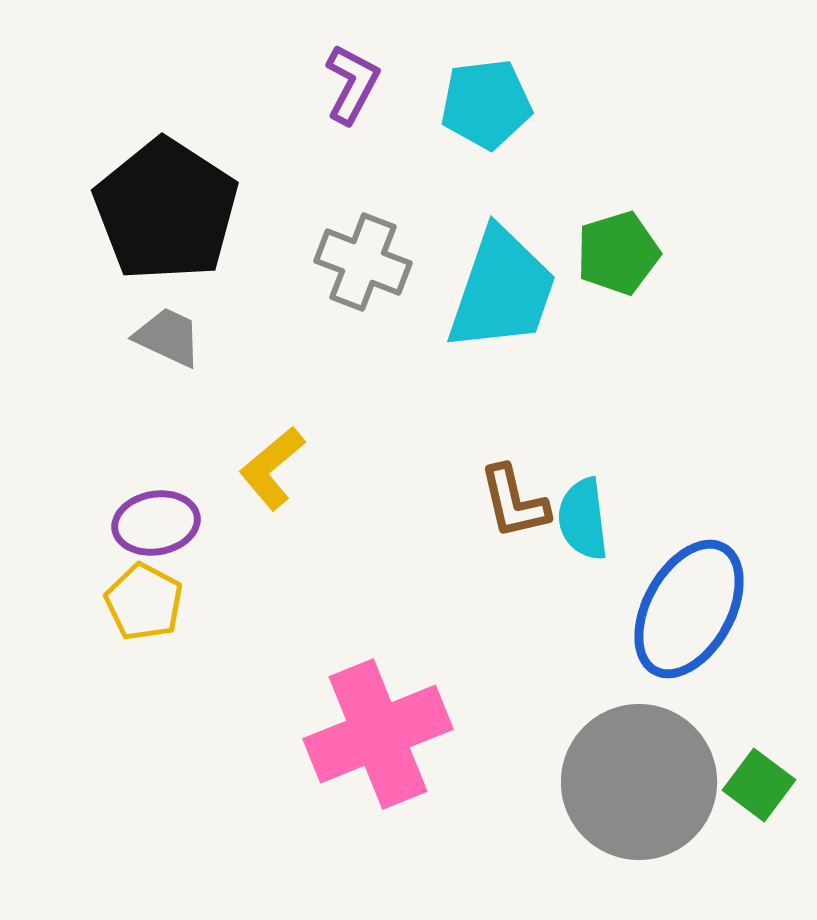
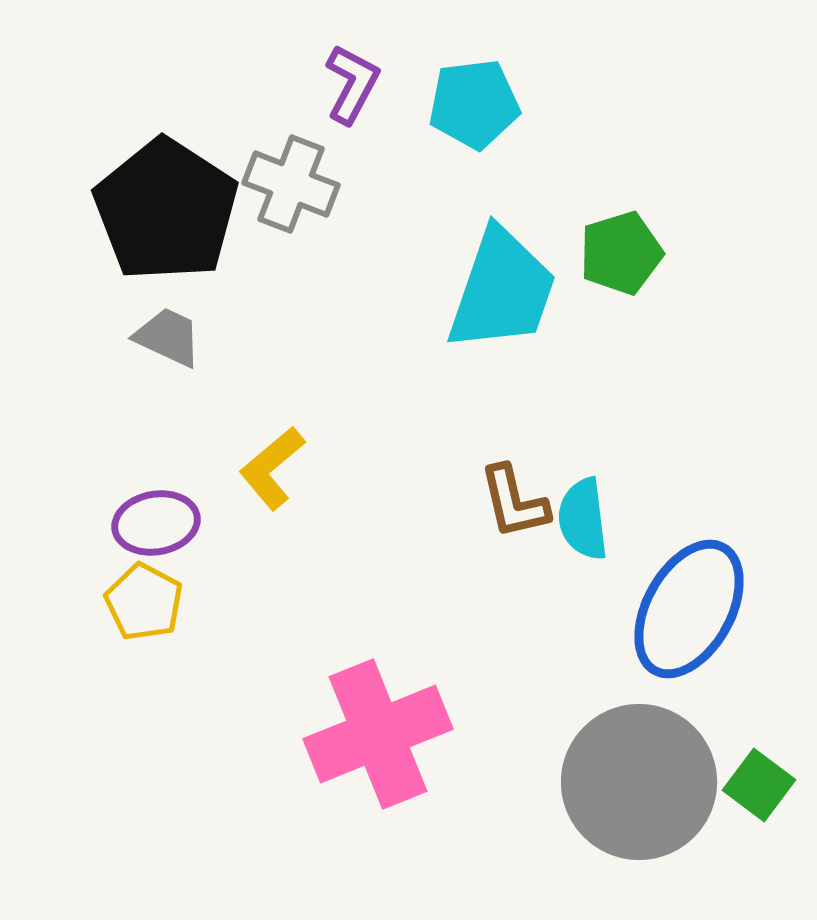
cyan pentagon: moved 12 px left
green pentagon: moved 3 px right
gray cross: moved 72 px left, 78 px up
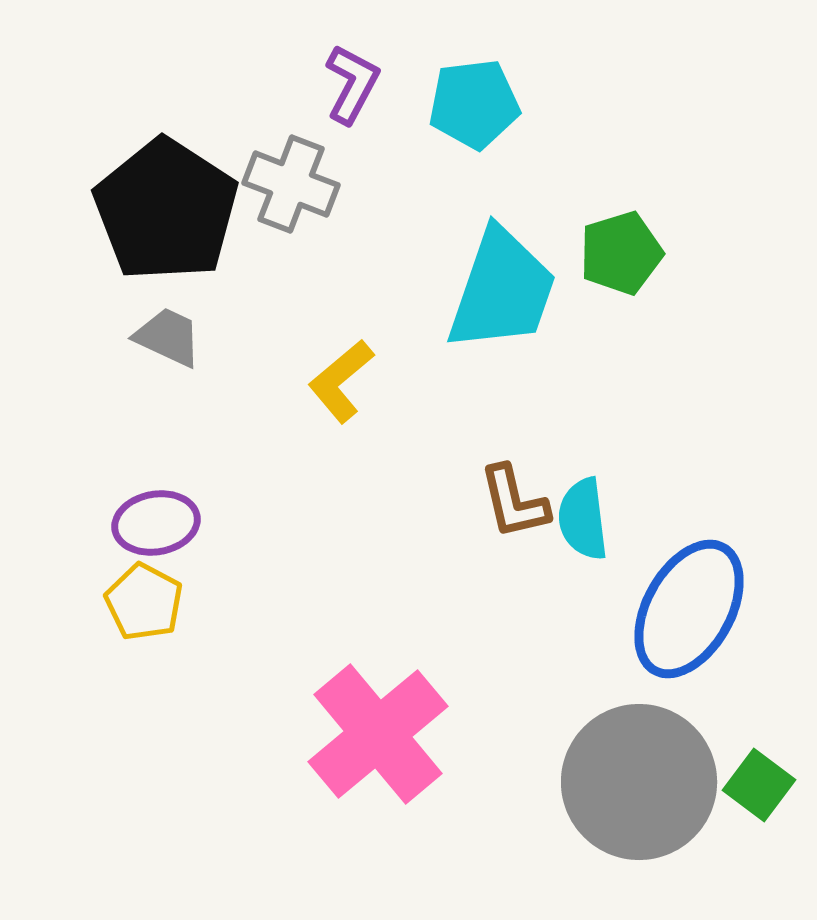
yellow L-shape: moved 69 px right, 87 px up
pink cross: rotated 18 degrees counterclockwise
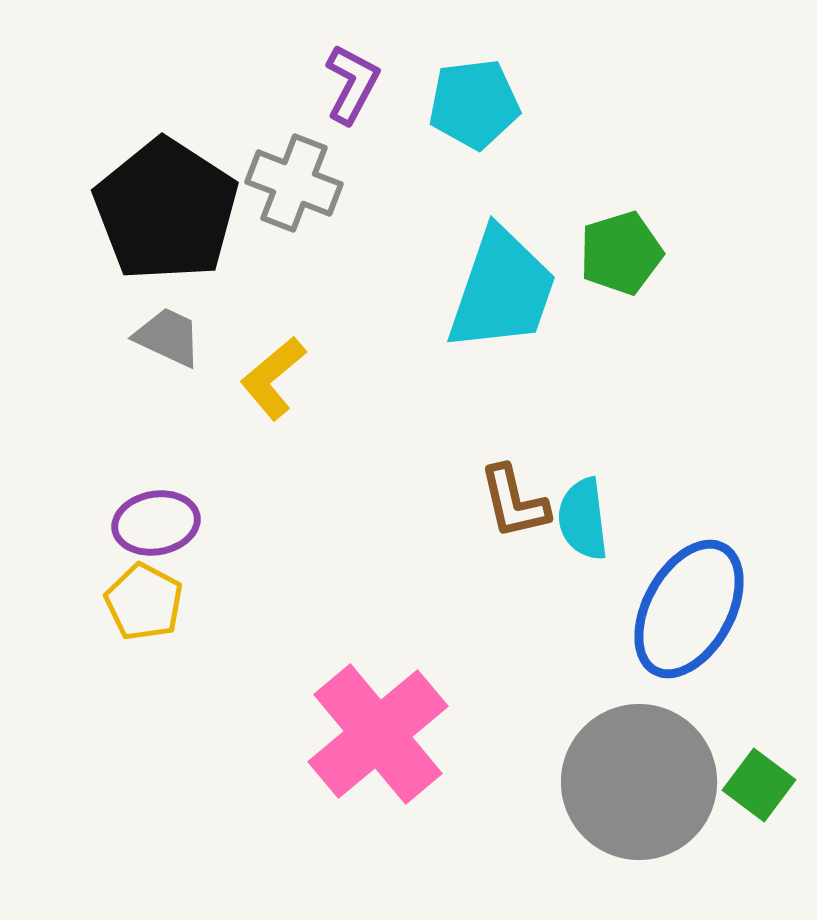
gray cross: moved 3 px right, 1 px up
yellow L-shape: moved 68 px left, 3 px up
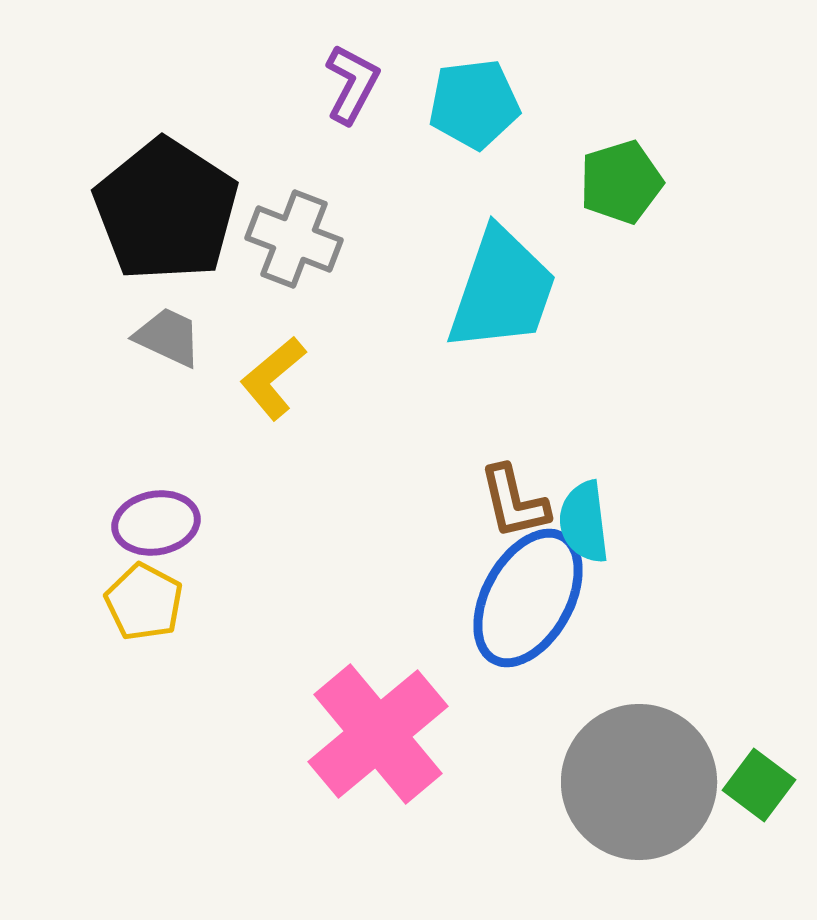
gray cross: moved 56 px down
green pentagon: moved 71 px up
cyan semicircle: moved 1 px right, 3 px down
blue ellipse: moved 161 px left, 11 px up
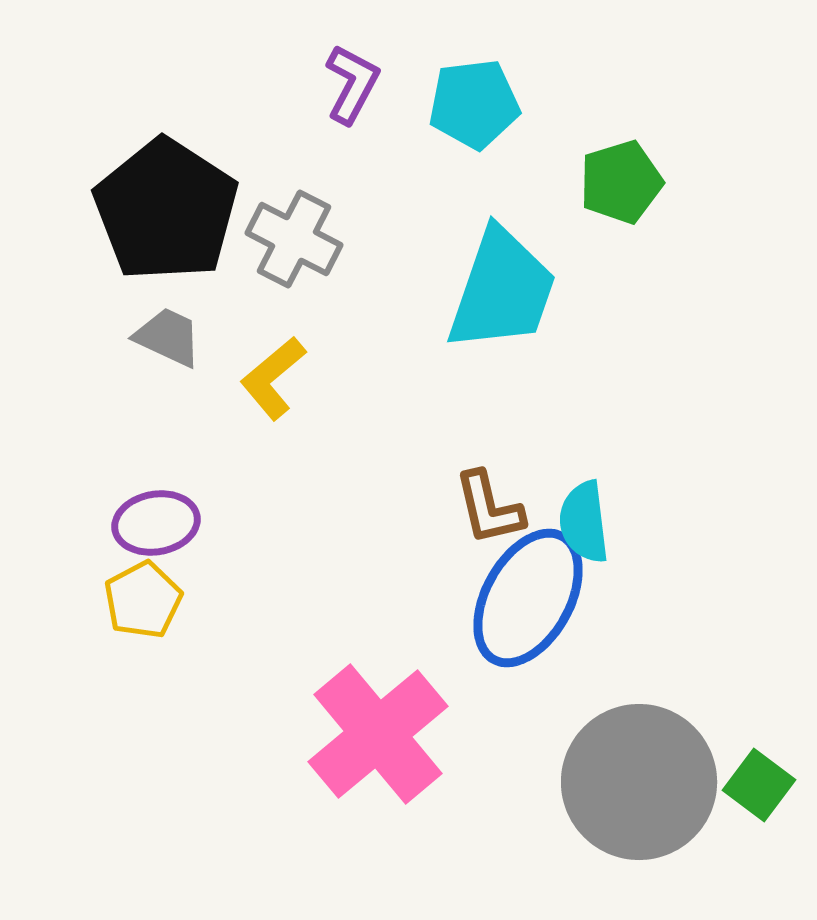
gray cross: rotated 6 degrees clockwise
brown L-shape: moved 25 px left, 6 px down
yellow pentagon: moved 1 px left, 2 px up; rotated 16 degrees clockwise
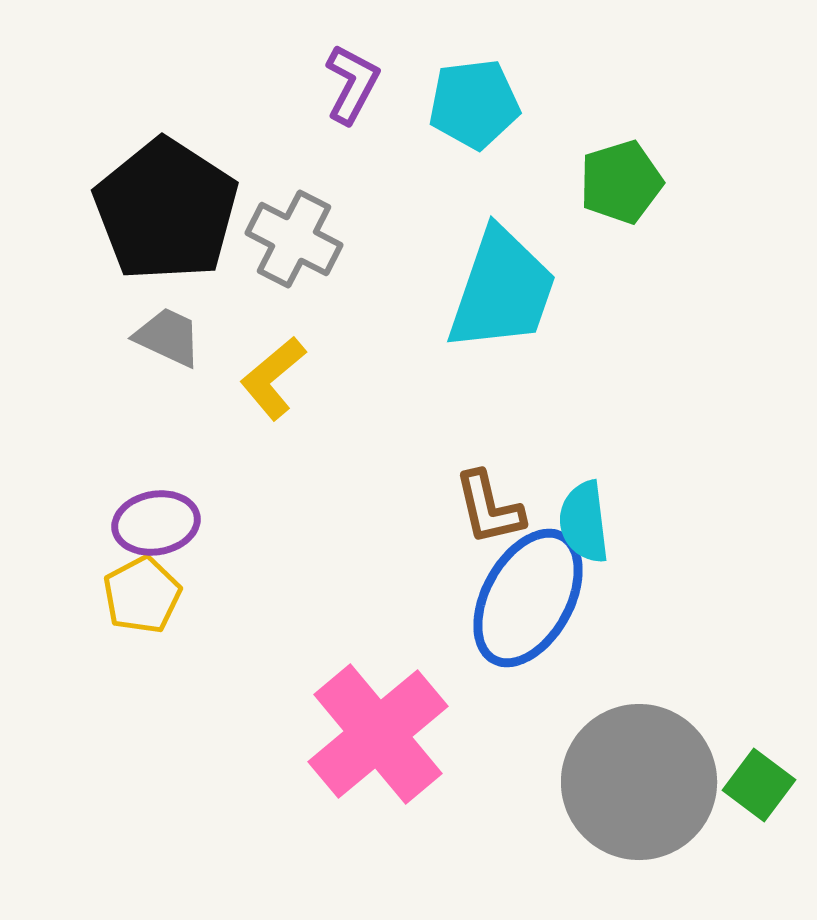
yellow pentagon: moved 1 px left, 5 px up
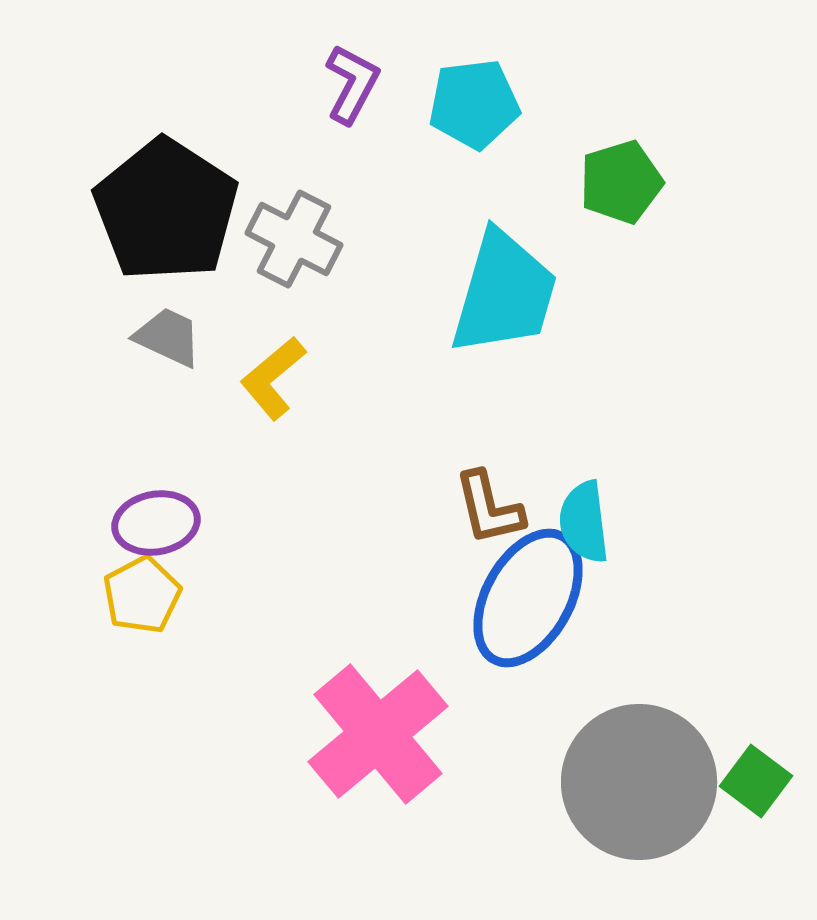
cyan trapezoid: moved 2 px right, 3 px down; rotated 3 degrees counterclockwise
green square: moved 3 px left, 4 px up
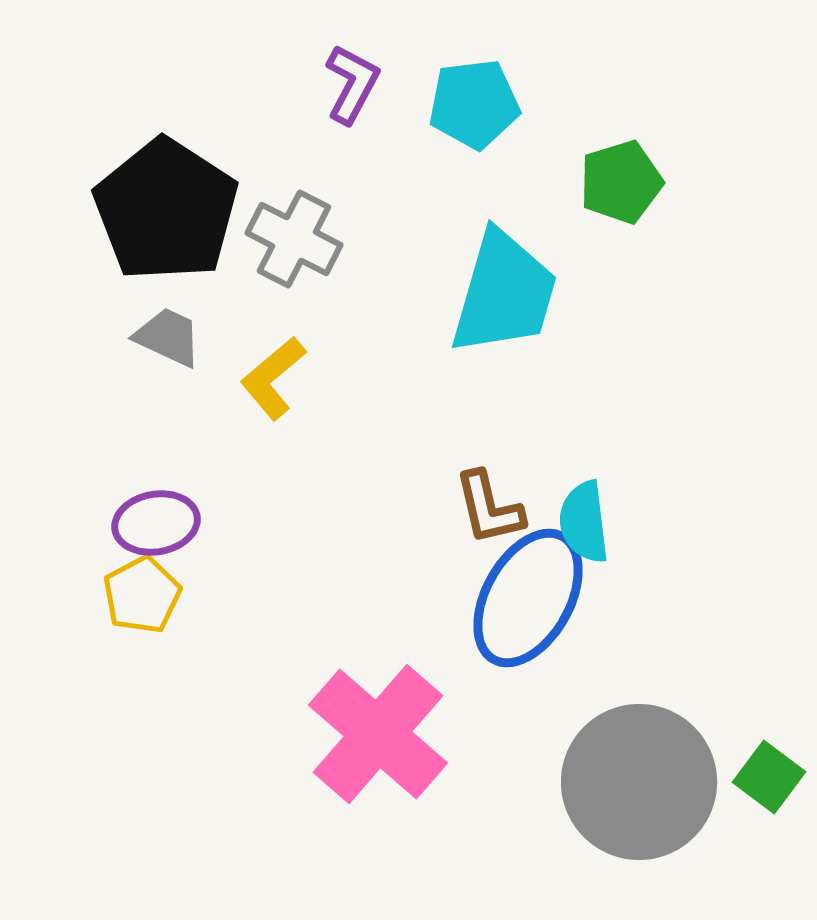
pink cross: rotated 9 degrees counterclockwise
green square: moved 13 px right, 4 px up
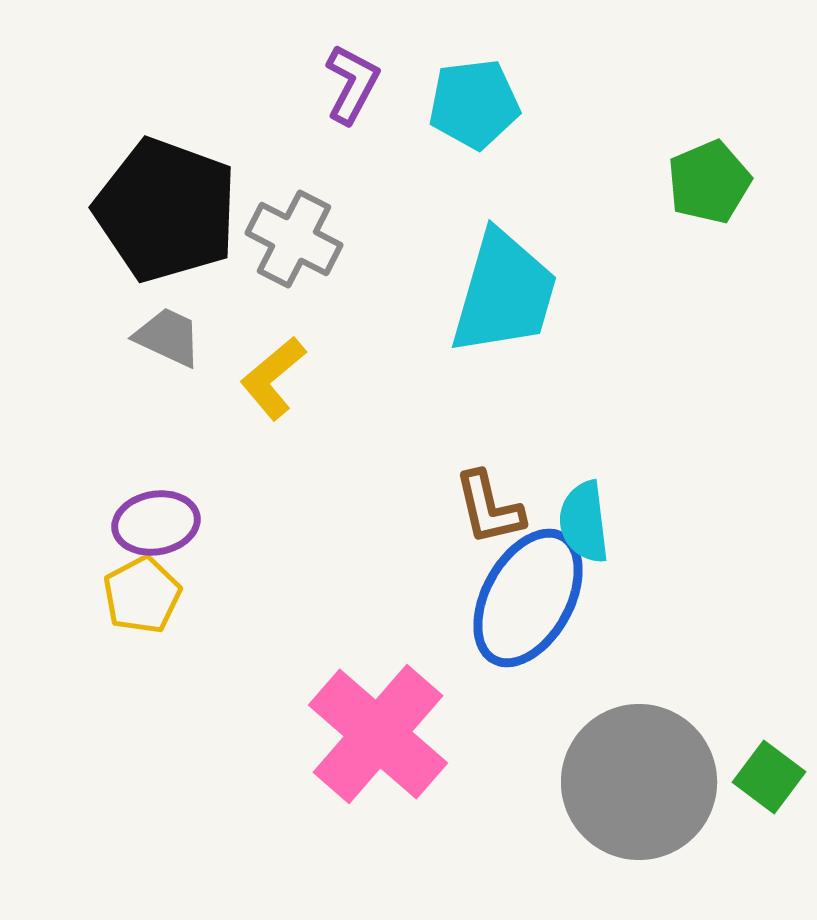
green pentagon: moved 88 px right; rotated 6 degrees counterclockwise
black pentagon: rotated 13 degrees counterclockwise
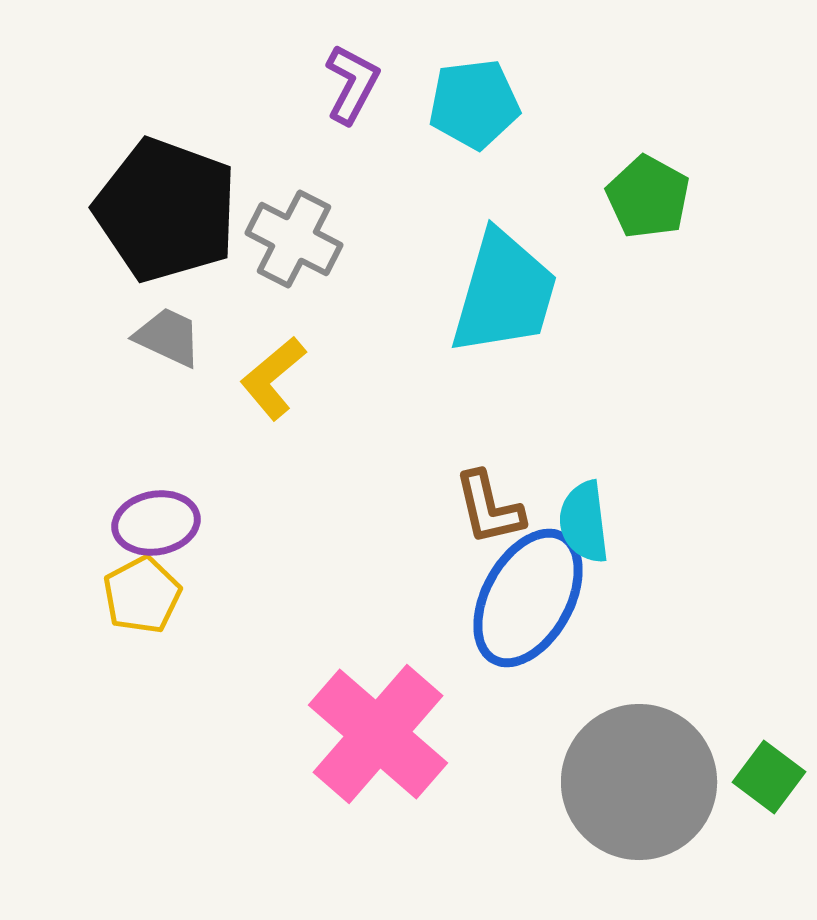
green pentagon: moved 61 px left, 15 px down; rotated 20 degrees counterclockwise
